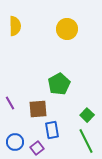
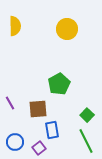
purple square: moved 2 px right
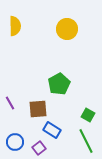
green square: moved 1 px right; rotated 16 degrees counterclockwise
blue rectangle: rotated 48 degrees counterclockwise
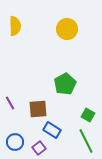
green pentagon: moved 6 px right
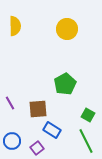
blue circle: moved 3 px left, 1 px up
purple square: moved 2 px left
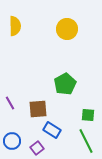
green square: rotated 24 degrees counterclockwise
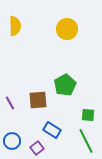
green pentagon: moved 1 px down
brown square: moved 9 px up
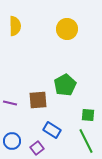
purple line: rotated 48 degrees counterclockwise
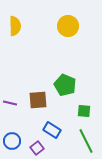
yellow circle: moved 1 px right, 3 px up
green pentagon: rotated 20 degrees counterclockwise
green square: moved 4 px left, 4 px up
